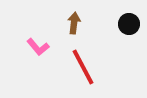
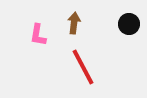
pink L-shape: moved 12 px up; rotated 50 degrees clockwise
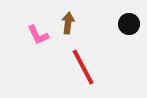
brown arrow: moved 6 px left
pink L-shape: rotated 35 degrees counterclockwise
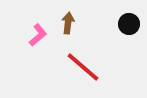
pink L-shape: rotated 105 degrees counterclockwise
red line: rotated 21 degrees counterclockwise
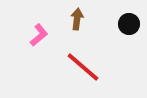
brown arrow: moved 9 px right, 4 px up
pink L-shape: moved 1 px right
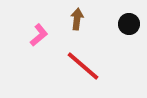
red line: moved 1 px up
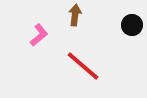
brown arrow: moved 2 px left, 4 px up
black circle: moved 3 px right, 1 px down
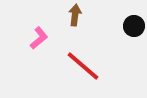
black circle: moved 2 px right, 1 px down
pink L-shape: moved 3 px down
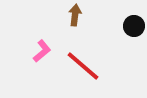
pink L-shape: moved 3 px right, 13 px down
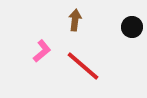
brown arrow: moved 5 px down
black circle: moved 2 px left, 1 px down
